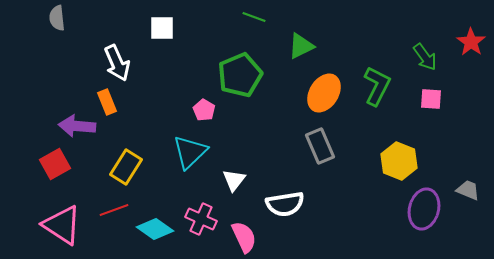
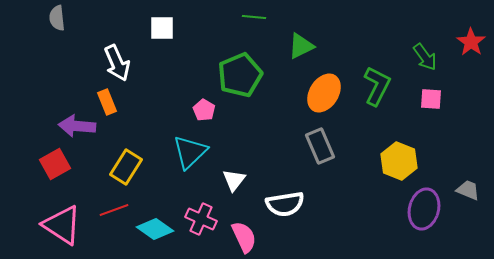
green line: rotated 15 degrees counterclockwise
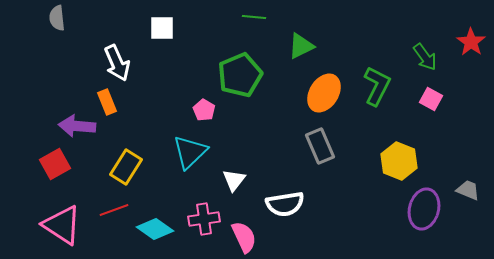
pink square: rotated 25 degrees clockwise
pink cross: moved 3 px right; rotated 32 degrees counterclockwise
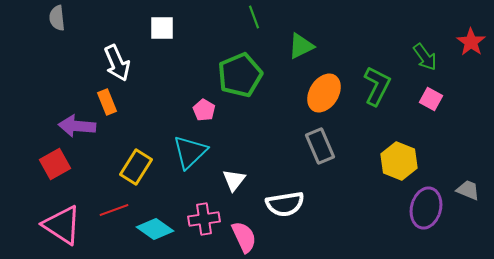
green line: rotated 65 degrees clockwise
yellow rectangle: moved 10 px right
purple ellipse: moved 2 px right, 1 px up
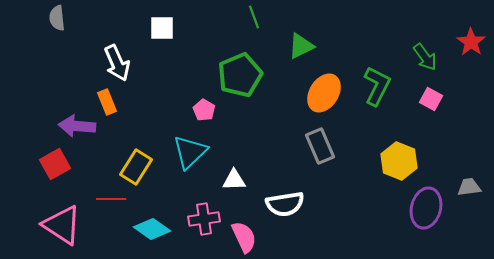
white triangle: rotated 50 degrees clockwise
gray trapezoid: moved 1 px right, 3 px up; rotated 30 degrees counterclockwise
red line: moved 3 px left, 11 px up; rotated 20 degrees clockwise
cyan diamond: moved 3 px left
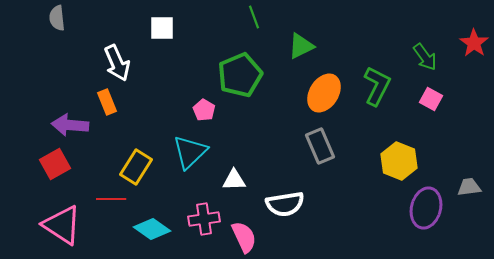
red star: moved 3 px right, 1 px down
purple arrow: moved 7 px left, 1 px up
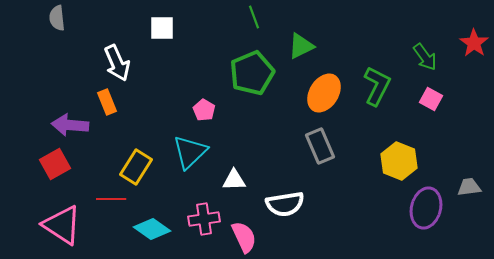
green pentagon: moved 12 px right, 2 px up
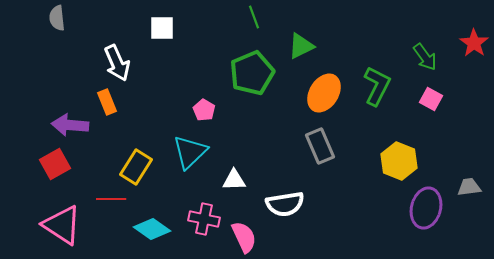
pink cross: rotated 20 degrees clockwise
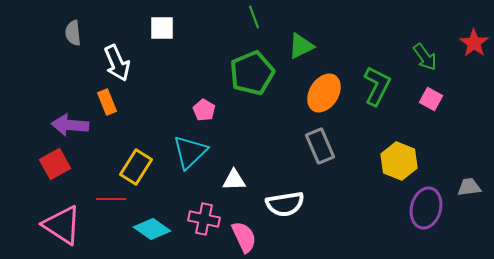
gray semicircle: moved 16 px right, 15 px down
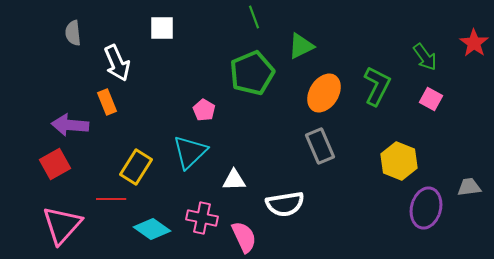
pink cross: moved 2 px left, 1 px up
pink triangle: rotated 39 degrees clockwise
